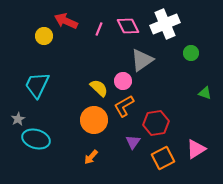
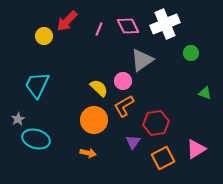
red arrow: moved 1 px right; rotated 70 degrees counterclockwise
orange arrow: moved 3 px left, 4 px up; rotated 119 degrees counterclockwise
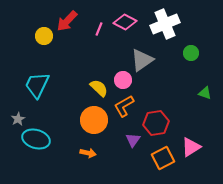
pink diamond: moved 3 px left, 4 px up; rotated 35 degrees counterclockwise
pink circle: moved 1 px up
purple triangle: moved 2 px up
pink triangle: moved 5 px left, 2 px up
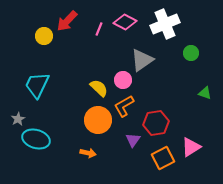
orange circle: moved 4 px right
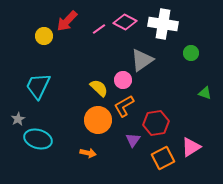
white cross: moved 2 px left; rotated 32 degrees clockwise
pink line: rotated 32 degrees clockwise
cyan trapezoid: moved 1 px right, 1 px down
cyan ellipse: moved 2 px right
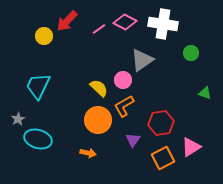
red hexagon: moved 5 px right
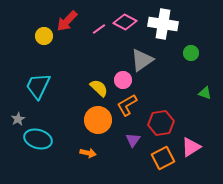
orange L-shape: moved 3 px right, 1 px up
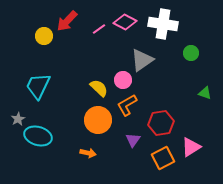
cyan ellipse: moved 3 px up
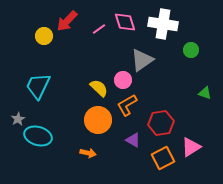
pink diamond: rotated 45 degrees clockwise
green circle: moved 3 px up
purple triangle: rotated 35 degrees counterclockwise
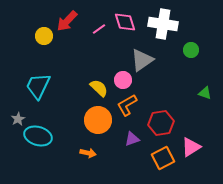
purple triangle: moved 1 px left, 1 px up; rotated 49 degrees counterclockwise
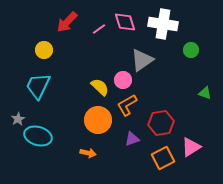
red arrow: moved 1 px down
yellow circle: moved 14 px down
yellow semicircle: moved 1 px right, 1 px up
